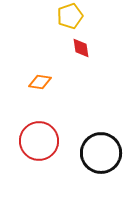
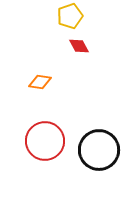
red diamond: moved 2 px left, 2 px up; rotated 20 degrees counterclockwise
red circle: moved 6 px right
black circle: moved 2 px left, 3 px up
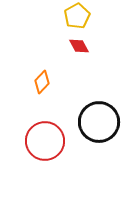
yellow pentagon: moved 7 px right; rotated 10 degrees counterclockwise
orange diamond: moved 2 px right; rotated 55 degrees counterclockwise
black circle: moved 28 px up
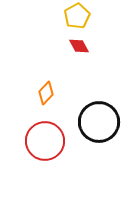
orange diamond: moved 4 px right, 11 px down
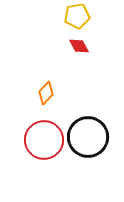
yellow pentagon: rotated 20 degrees clockwise
black circle: moved 11 px left, 15 px down
red circle: moved 1 px left, 1 px up
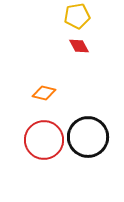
orange diamond: moved 2 px left; rotated 60 degrees clockwise
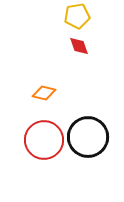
red diamond: rotated 10 degrees clockwise
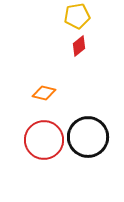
red diamond: rotated 70 degrees clockwise
